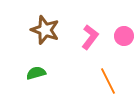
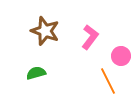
brown star: moved 1 px down
pink circle: moved 3 px left, 20 px down
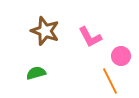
pink L-shape: rotated 115 degrees clockwise
orange line: moved 2 px right
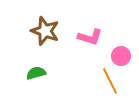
pink L-shape: rotated 45 degrees counterclockwise
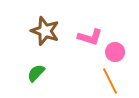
pink circle: moved 6 px left, 4 px up
green semicircle: rotated 30 degrees counterclockwise
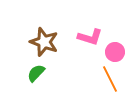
brown star: moved 1 px left, 11 px down
orange line: moved 2 px up
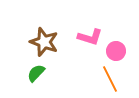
pink circle: moved 1 px right, 1 px up
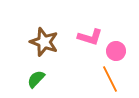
green semicircle: moved 6 px down
